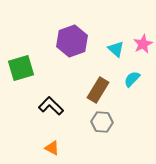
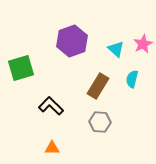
cyan semicircle: rotated 30 degrees counterclockwise
brown rectangle: moved 4 px up
gray hexagon: moved 2 px left
orange triangle: rotated 28 degrees counterclockwise
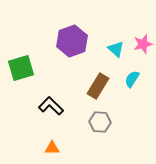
pink star: rotated 12 degrees clockwise
cyan semicircle: rotated 18 degrees clockwise
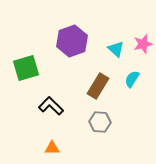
green square: moved 5 px right
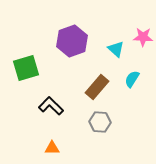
pink star: moved 7 px up; rotated 18 degrees clockwise
brown rectangle: moved 1 px left, 1 px down; rotated 10 degrees clockwise
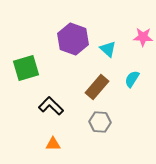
purple hexagon: moved 1 px right, 2 px up; rotated 20 degrees counterclockwise
cyan triangle: moved 8 px left
orange triangle: moved 1 px right, 4 px up
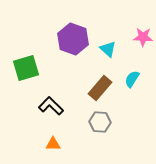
brown rectangle: moved 3 px right, 1 px down
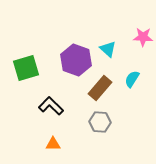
purple hexagon: moved 3 px right, 21 px down
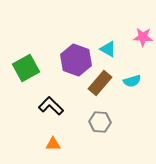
cyan triangle: rotated 12 degrees counterclockwise
green square: rotated 12 degrees counterclockwise
cyan semicircle: moved 2 px down; rotated 138 degrees counterclockwise
brown rectangle: moved 5 px up
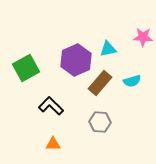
cyan triangle: rotated 42 degrees counterclockwise
purple hexagon: rotated 16 degrees clockwise
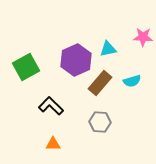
green square: moved 1 px up
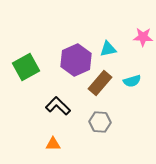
black L-shape: moved 7 px right
